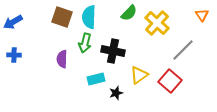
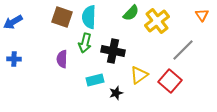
green semicircle: moved 2 px right
yellow cross: moved 2 px up; rotated 10 degrees clockwise
blue cross: moved 4 px down
cyan rectangle: moved 1 px left, 1 px down
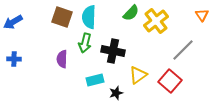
yellow cross: moved 1 px left
yellow triangle: moved 1 px left
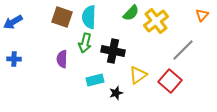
orange triangle: rotated 16 degrees clockwise
